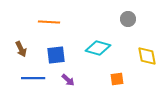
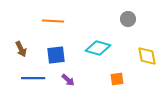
orange line: moved 4 px right, 1 px up
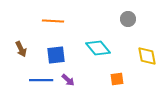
cyan diamond: rotated 35 degrees clockwise
blue line: moved 8 px right, 2 px down
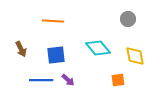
yellow diamond: moved 12 px left
orange square: moved 1 px right, 1 px down
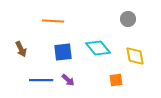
blue square: moved 7 px right, 3 px up
orange square: moved 2 px left
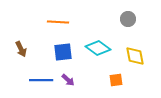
orange line: moved 5 px right, 1 px down
cyan diamond: rotated 15 degrees counterclockwise
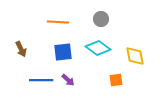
gray circle: moved 27 px left
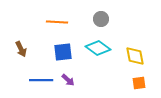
orange line: moved 1 px left
orange square: moved 23 px right, 3 px down
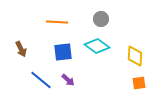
cyan diamond: moved 1 px left, 2 px up
yellow diamond: rotated 15 degrees clockwise
blue line: rotated 40 degrees clockwise
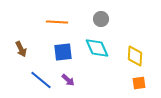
cyan diamond: moved 2 px down; rotated 30 degrees clockwise
